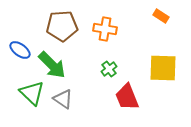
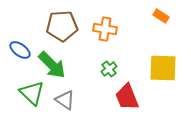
gray triangle: moved 2 px right, 1 px down
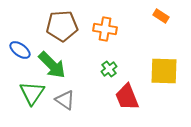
yellow square: moved 1 px right, 3 px down
green triangle: rotated 20 degrees clockwise
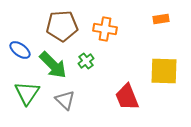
orange rectangle: moved 3 px down; rotated 42 degrees counterclockwise
green arrow: moved 1 px right
green cross: moved 23 px left, 8 px up
green triangle: moved 5 px left
gray triangle: rotated 10 degrees clockwise
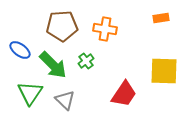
orange rectangle: moved 1 px up
green triangle: moved 3 px right
red trapezoid: moved 3 px left, 3 px up; rotated 124 degrees counterclockwise
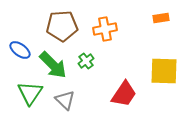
orange cross: rotated 20 degrees counterclockwise
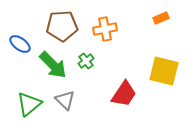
orange rectangle: rotated 14 degrees counterclockwise
blue ellipse: moved 6 px up
yellow square: rotated 12 degrees clockwise
green triangle: moved 1 px left, 11 px down; rotated 16 degrees clockwise
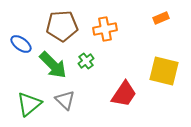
blue ellipse: moved 1 px right
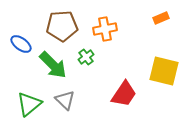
green cross: moved 4 px up
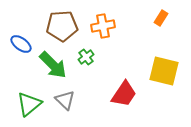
orange rectangle: rotated 35 degrees counterclockwise
orange cross: moved 2 px left, 3 px up
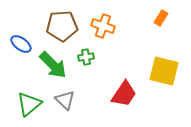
orange cross: rotated 30 degrees clockwise
green cross: rotated 28 degrees clockwise
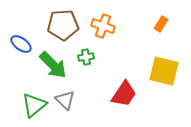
orange rectangle: moved 6 px down
brown pentagon: moved 1 px right, 1 px up
green triangle: moved 5 px right, 1 px down
